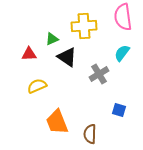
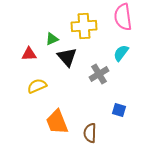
cyan semicircle: moved 1 px left
black triangle: rotated 15 degrees clockwise
brown semicircle: moved 1 px up
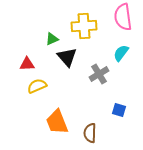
red triangle: moved 2 px left, 10 px down
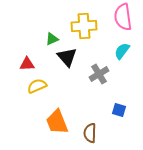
cyan semicircle: moved 1 px right, 2 px up
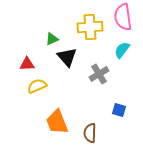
yellow cross: moved 6 px right, 1 px down
cyan semicircle: moved 1 px up
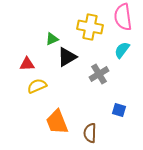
yellow cross: rotated 15 degrees clockwise
black triangle: rotated 40 degrees clockwise
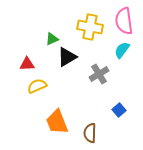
pink semicircle: moved 1 px right, 4 px down
blue square: rotated 32 degrees clockwise
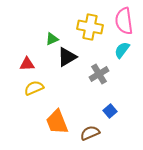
yellow semicircle: moved 3 px left, 2 px down
blue square: moved 9 px left, 1 px down
brown semicircle: rotated 66 degrees clockwise
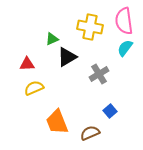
cyan semicircle: moved 3 px right, 2 px up
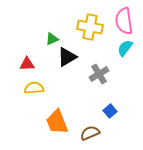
yellow semicircle: rotated 18 degrees clockwise
